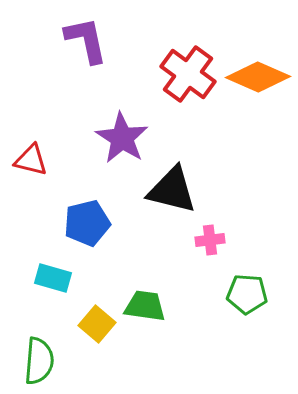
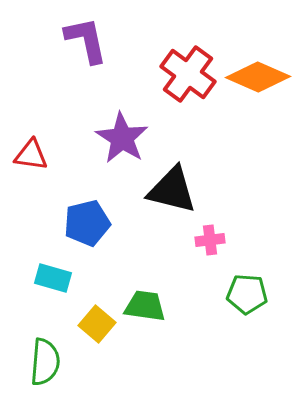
red triangle: moved 5 px up; rotated 6 degrees counterclockwise
green semicircle: moved 6 px right, 1 px down
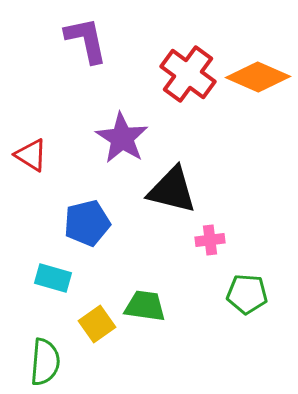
red triangle: rotated 24 degrees clockwise
yellow square: rotated 15 degrees clockwise
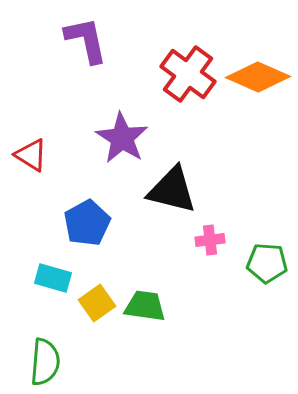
blue pentagon: rotated 15 degrees counterclockwise
green pentagon: moved 20 px right, 31 px up
yellow square: moved 21 px up
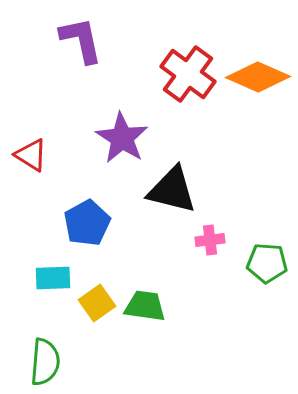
purple L-shape: moved 5 px left
cyan rectangle: rotated 18 degrees counterclockwise
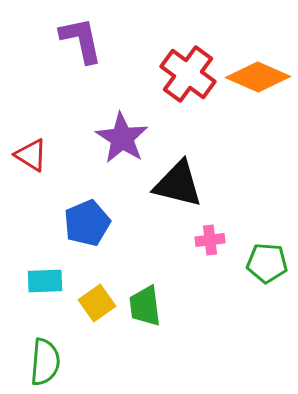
black triangle: moved 6 px right, 6 px up
blue pentagon: rotated 6 degrees clockwise
cyan rectangle: moved 8 px left, 3 px down
green trapezoid: rotated 105 degrees counterclockwise
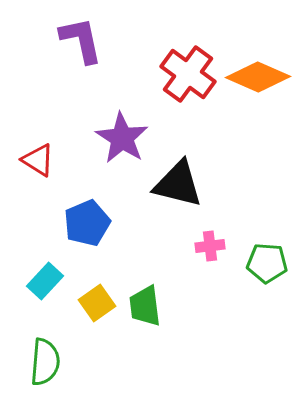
red triangle: moved 7 px right, 5 px down
pink cross: moved 6 px down
cyan rectangle: rotated 45 degrees counterclockwise
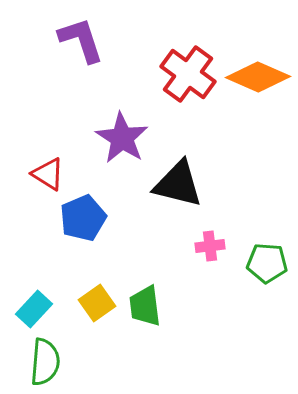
purple L-shape: rotated 6 degrees counterclockwise
red triangle: moved 10 px right, 14 px down
blue pentagon: moved 4 px left, 5 px up
cyan rectangle: moved 11 px left, 28 px down
